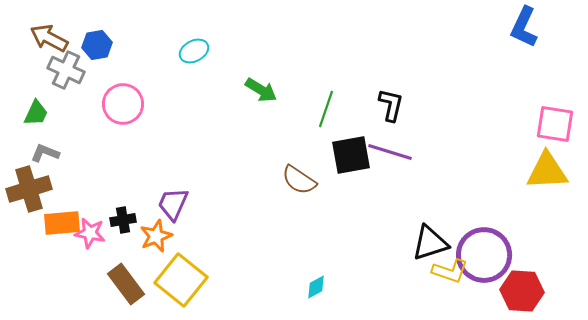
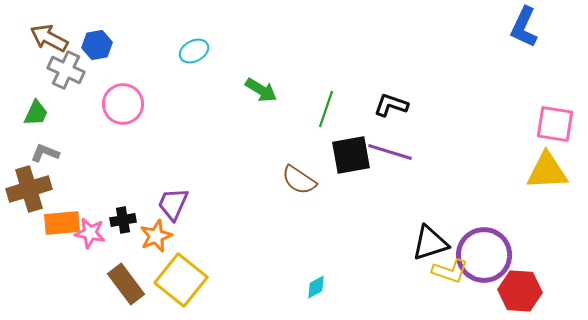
black L-shape: rotated 84 degrees counterclockwise
red hexagon: moved 2 px left
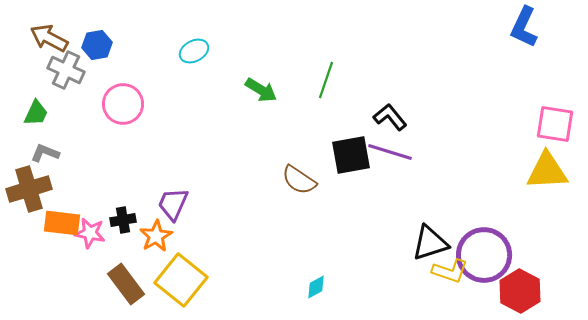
black L-shape: moved 1 px left, 12 px down; rotated 32 degrees clockwise
green line: moved 29 px up
orange rectangle: rotated 12 degrees clockwise
orange star: rotated 8 degrees counterclockwise
red hexagon: rotated 24 degrees clockwise
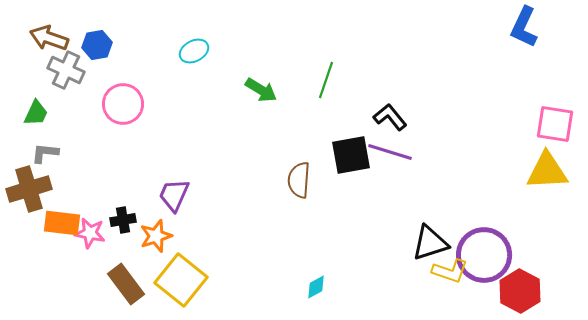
brown arrow: rotated 9 degrees counterclockwise
gray L-shape: rotated 16 degrees counterclockwise
brown semicircle: rotated 60 degrees clockwise
purple trapezoid: moved 1 px right, 9 px up
orange star: rotated 12 degrees clockwise
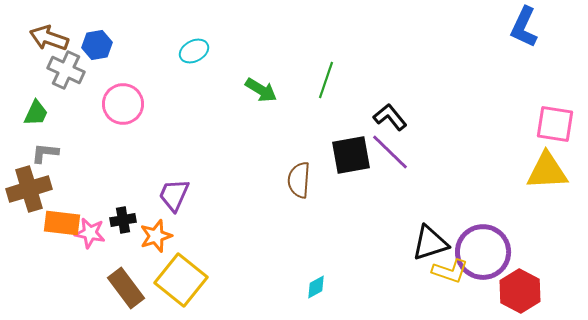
purple line: rotated 27 degrees clockwise
purple circle: moved 1 px left, 3 px up
brown rectangle: moved 4 px down
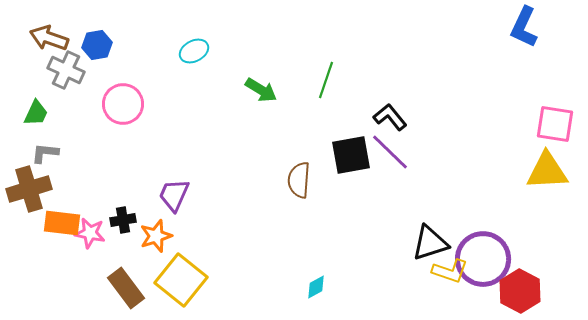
purple circle: moved 7 px down
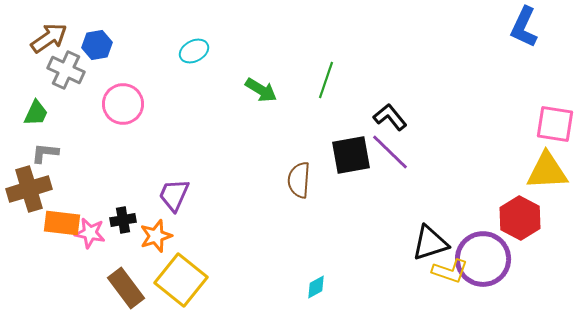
brown arrow: rotated 126 degrees clockwise
red hexagon: moved 73 px up
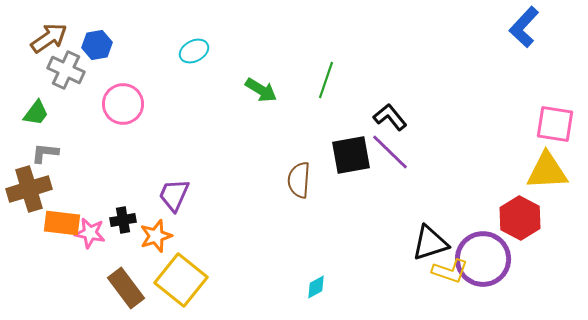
blue L-shape: rotated 18 degrees clockwise
green trapezoid: rotated 12 degrees clockwise
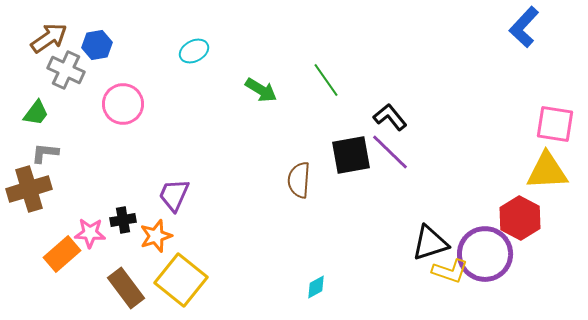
green line: rotated 54 degrees counterclockwise
orange rectangle: moved 31 px down; rotated 48 degrees counterclockwise
pink star: rotated 8 degrees counterclockwise
purple circle: moved 2 px right, 5 px up
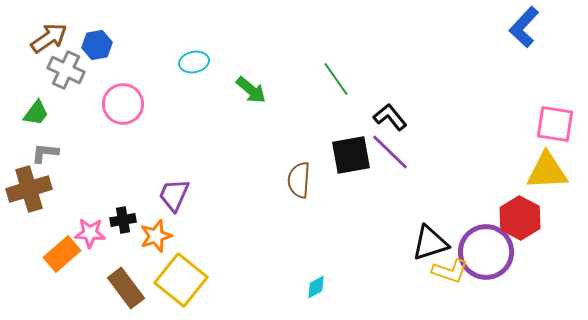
cyan ellipse: moved 11 px down; rotated 16 degrees clockwise
green line: moved 10 px right, 1 px up
green arrow: moved 10 px left; rotated 8 degrees clockwise
purple circle: moved 1 px right, 2 px up
